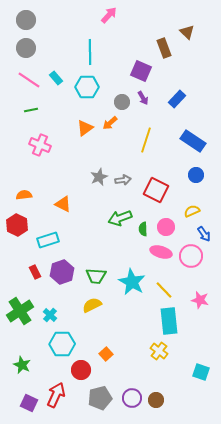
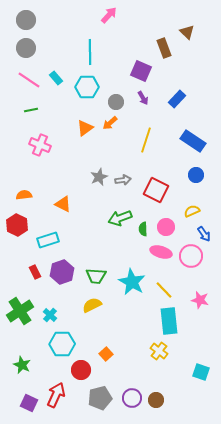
gray circle at (122, 102): moved 6 px left
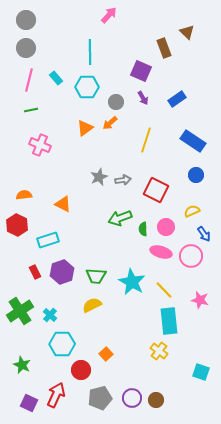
pink line at (29, 80): rotated 70 degrees clockwise
blue rectangle at (177, 99): rotated 12 degrees clockwise
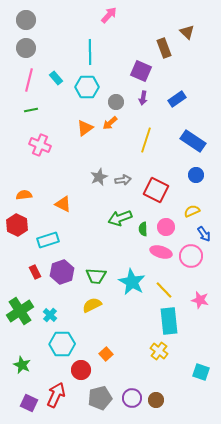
purple arrow at (143, 98): rotated 40 degrees clockwise
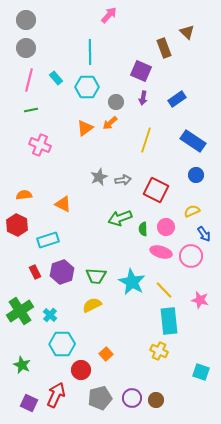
yellow cross at (159, 351): rotated 12 degrees counterclockwise
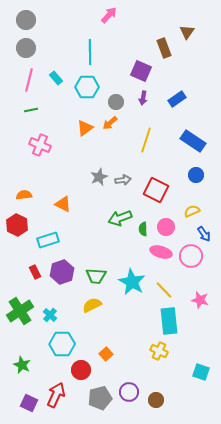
brown triangle at (187, 32): rotated 21 degrees clockwise
purple circle at (132, 398): moved 3 px left, 6 px up
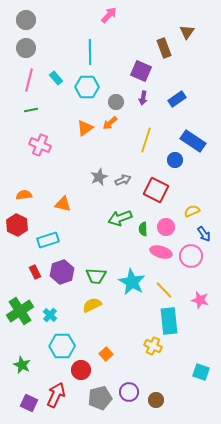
blue circle at (196, 175): moved 21 px left, 15 px up
gray arrow at (123, 180): rotated 14 degrees counterclockwise
orange triangle at (63, 204): rotated 12 degrees counterclockwise
cyan hexagon at (62, 344): moved 2 px down
yellow cross at (159, 351): moved 6 px left, 5 px up
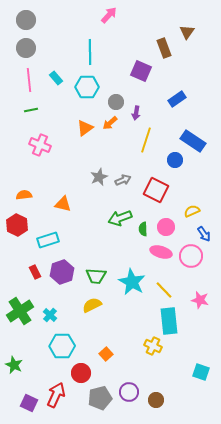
pink line at (29, 80): rotated 20 degrees counterclockwise
purple arrow at (143, 98): moved 7 px left, 15 px down
green star at (22, 365): moved 8 px left
red circle at (81, 370): moved 3 px down
